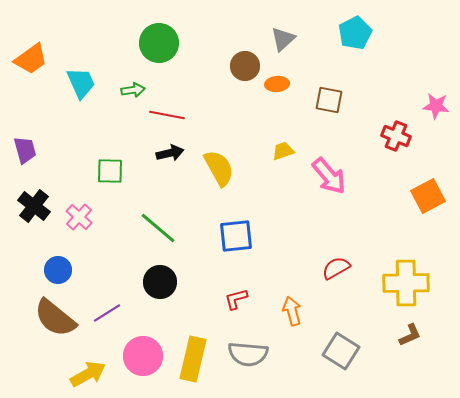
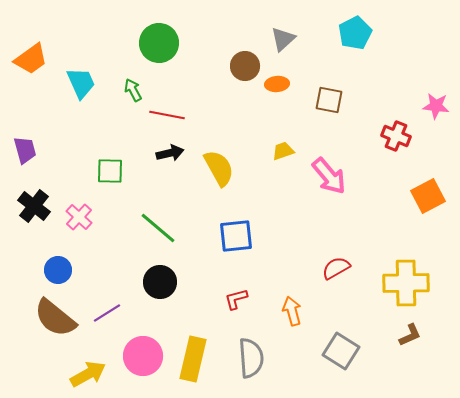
green arrow: rotated 110 degrees counterclockwise
gray semicircle: moved 3 px right, 4 px down; rotated 99 degrees counterclockwise
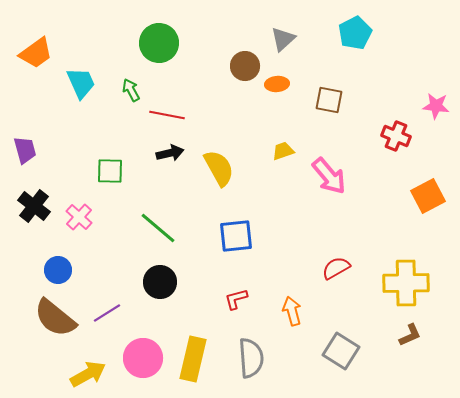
orange trapezoid: moved 5 px right, 6 px up
green arrow: moved 2 px left
pink circle: moved 2 px down
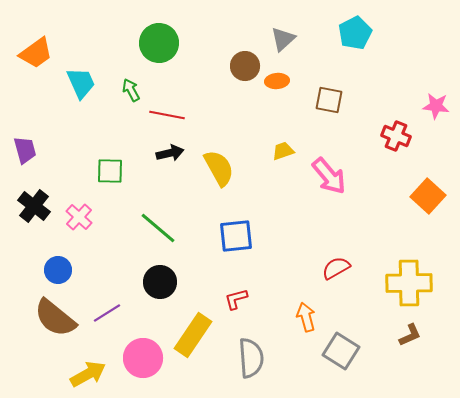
orange ellipse: moved 3 px up
orange square: rotated 20 degrees counterclockwise
yellow cross: moved 3 px right
orange arrow: moved 14 px right, 6 px down
yellow rectangle: moved 24 px up; rotated 21 degrees clockwise
